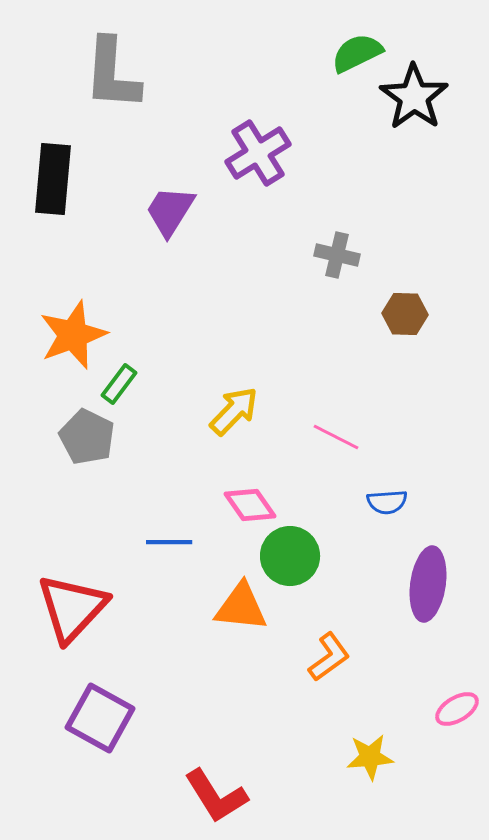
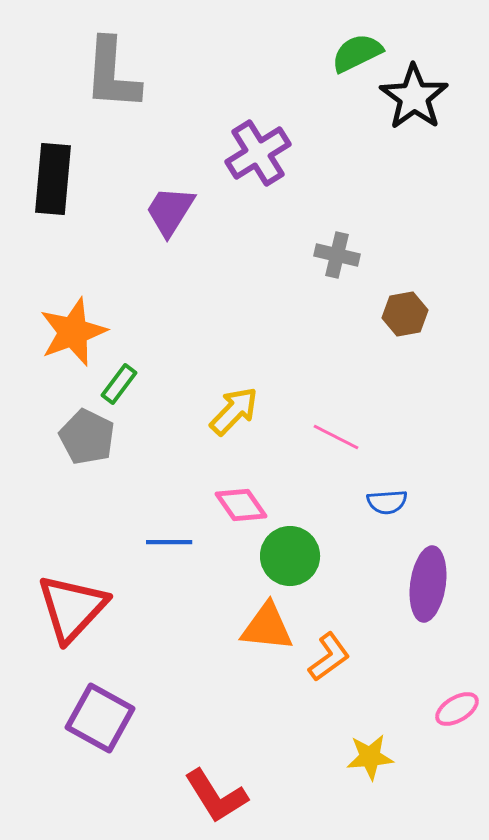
brown hexagon: rotated 12 degrees counterclockwise
orange star: moved 3 px up
pink diamond: moved 9 px left
orange triangle: moved 26 px right, 20 px down
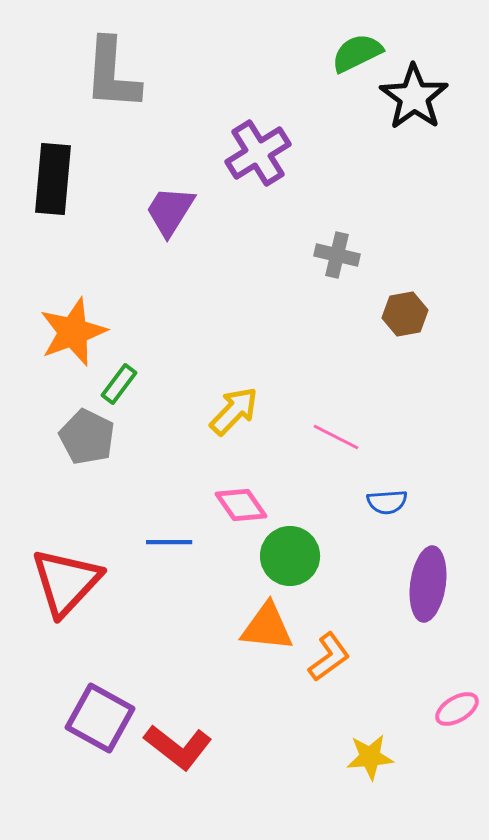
red triangle: moved 6 px left, 26 px up
red L-shape: moved 38 px left, 49 px up; rotated 20 degrees counterclockwise
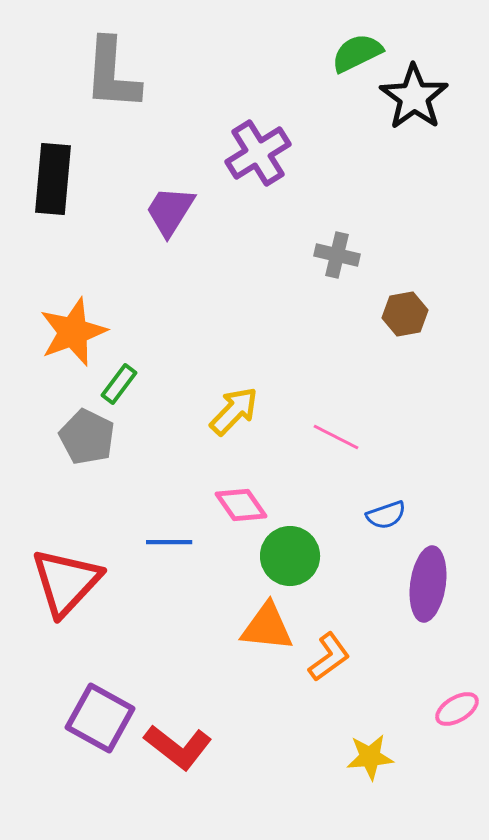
blue semicircle: moved 1 px left, 13 px down; rotated 15 degrees counterclockwise
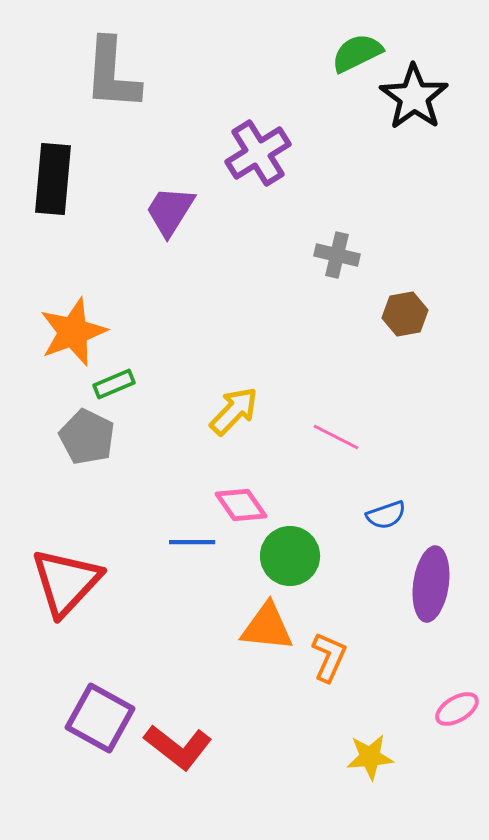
green rectangle: moved 5 px left; rotated 30 degrees clockwise
blue line: moved 23 px right
purple ellipse: moved 3 px right
orange L-shape: rotated 30 degrees counterclockwise
